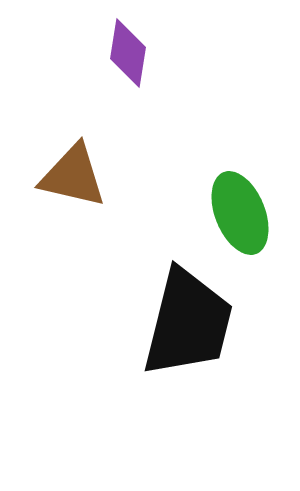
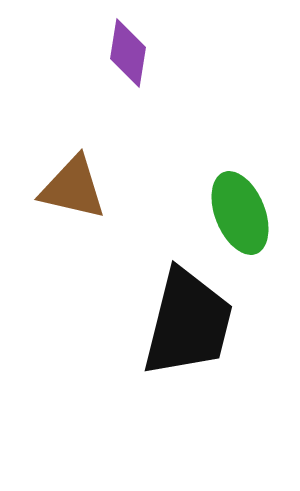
brown triangle: moved 12 px down
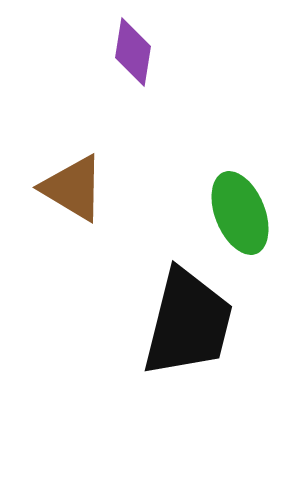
purple diamond: moved 5 px right, 1 px up
brown triangle: rotated 18 degrees clockwise
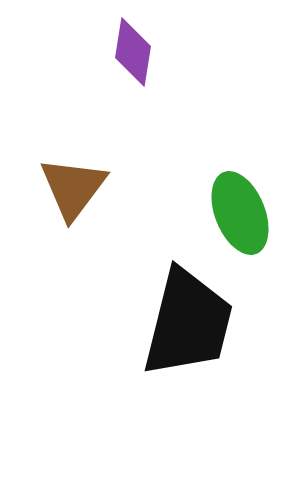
brown triangle: rotated 36 degrees clockwise
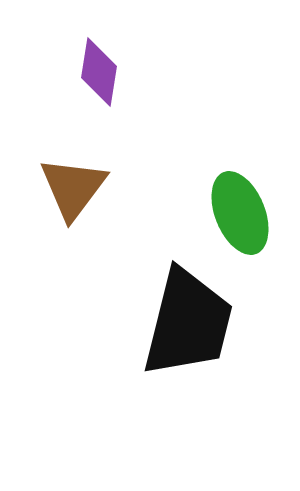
purple diamond: moved 34 px left, 20 px down
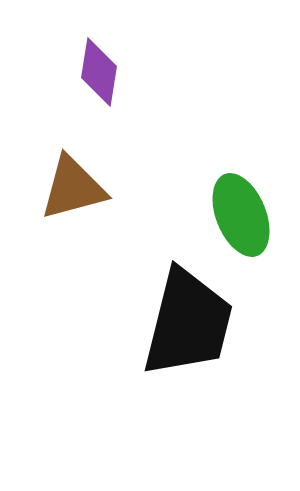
brown triangle: rotated 38 degrees clockwise
green ellipse: moved 1 px right, 2 px down
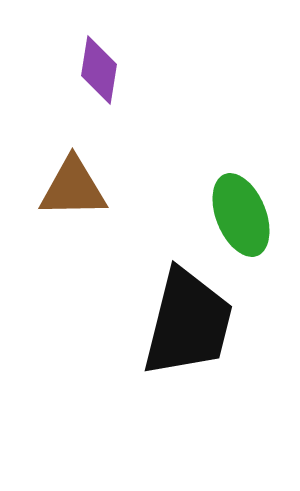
purple diamond: moved 2 px up
brown triangle: rotated 14 degrees clockwise
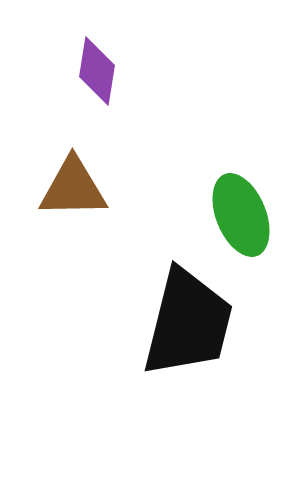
purple diamond: moved 2 px left, 1 px down
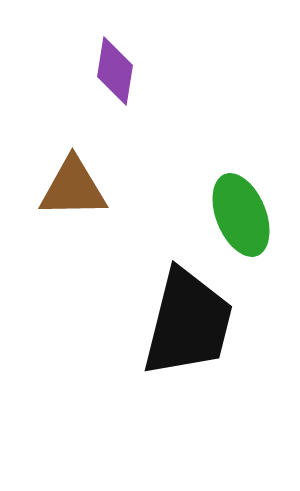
purple diamond: moved 18 px right
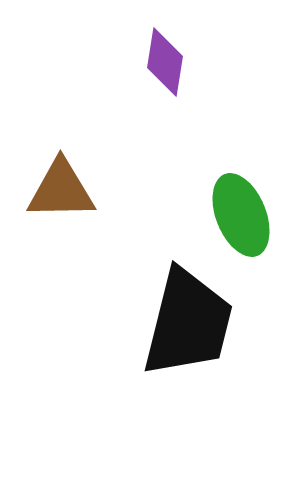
purple diamond: moved 50 px right, 9 px up
brown triangle: moved 12 px left, 2 px down
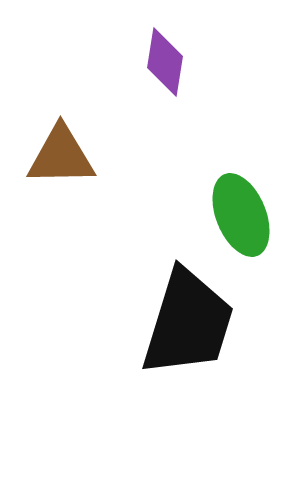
brown triangle: moved 34 px up
black trapezoid: rotated 3 degrees clockwise
